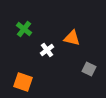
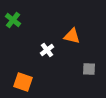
green cross: moved 11 px left, 9 px up
orange triangle: moved 2 px up
gray square: rotated 24 degrees counterclockwise
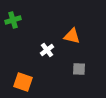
green cross: rotated 35 degrees clockwise
gray square: moved 10 px left
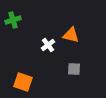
orange triangle: moved 1 px left, 1 px up
white cross: moved 1 px right, 5 px up
gray square: moved 5 px left
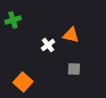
orange square: rotated 24 degrees clockwise
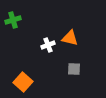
orange triangle: moved 1 px left, 3 px down
white cross: rotated 16 degrees clockwise
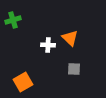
orange triangle: rotated 30 degrees clockwise
white cross: rotated 24 degrees clockwise
orange square: rotated 18 degrees clockwise
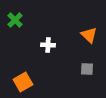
green cross: moved 2 px right; rotated 28 degrees counterclockwise
orange triangle: moved 19 px right, 3 px up
gray square: moved 13 px right
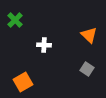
white cross: moved 4 px left
gray square: rotated 32 degrees clockwise
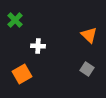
white cross: moved 6 px left, 1 px down
orange square: moved 1 px left, 8 px up
